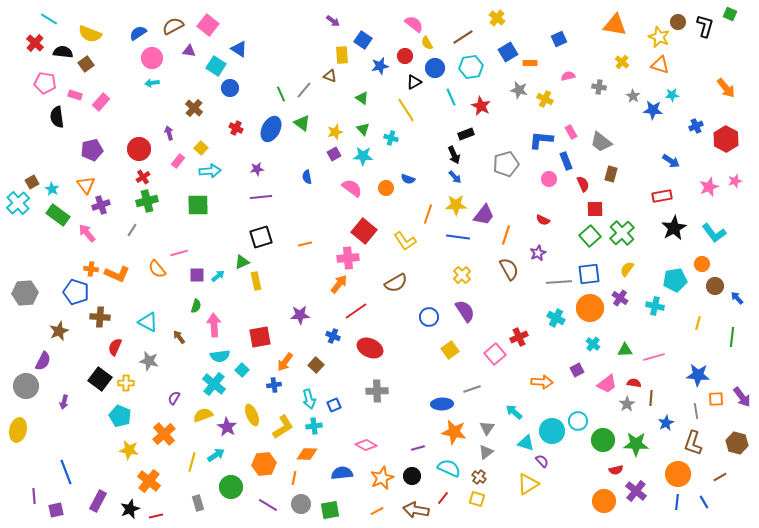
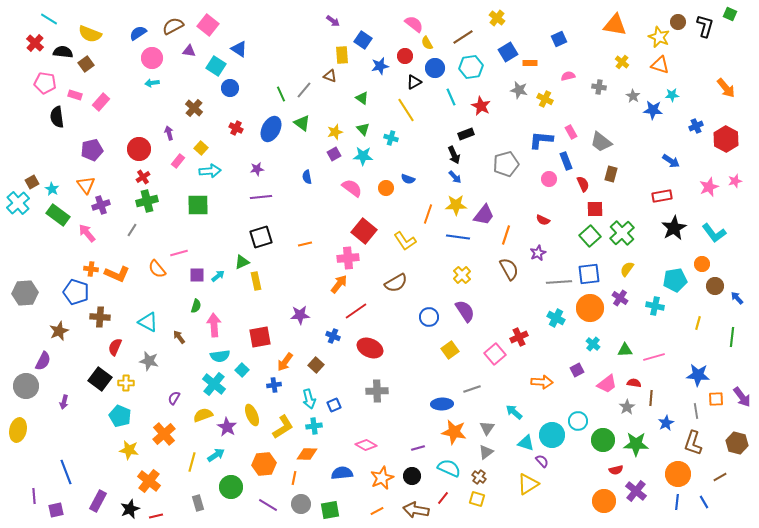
gray star at (627, 404): moved 3 px down
cyan circle at (552, 431): moved 4 px down
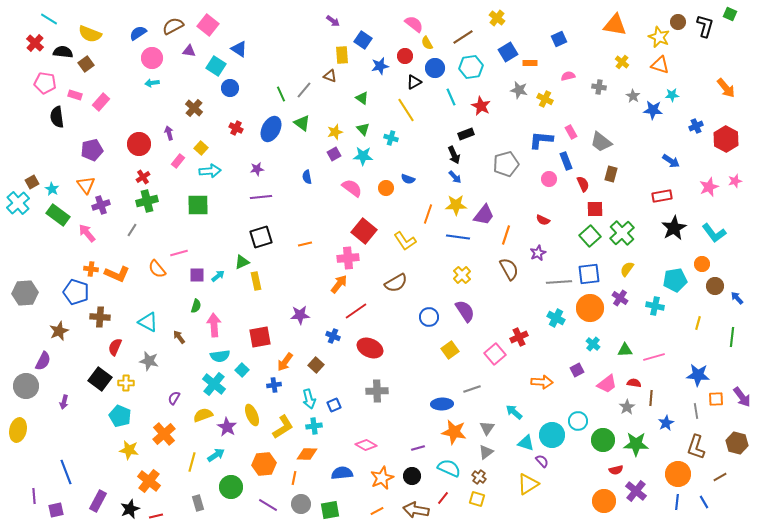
red circle at (139, 149): moved 5 px up
brown L-shape at (693, 443): moved 3 px right, 4 px down
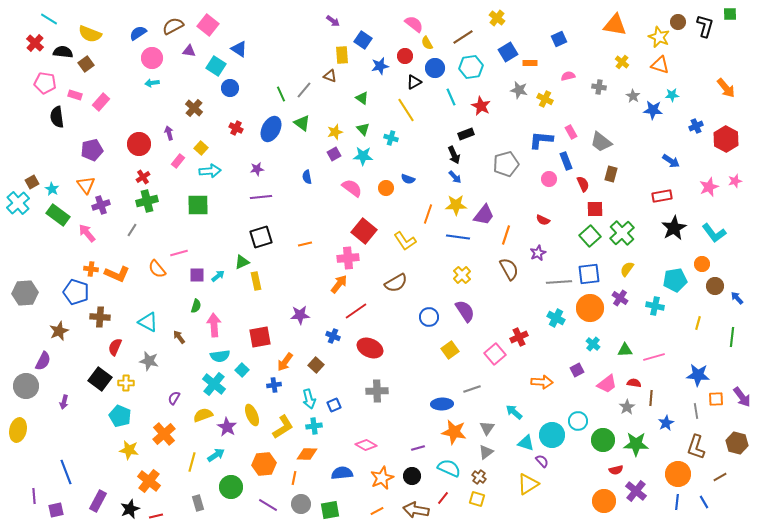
green square at (730, 14): rotated 24 degrees counterclockwise
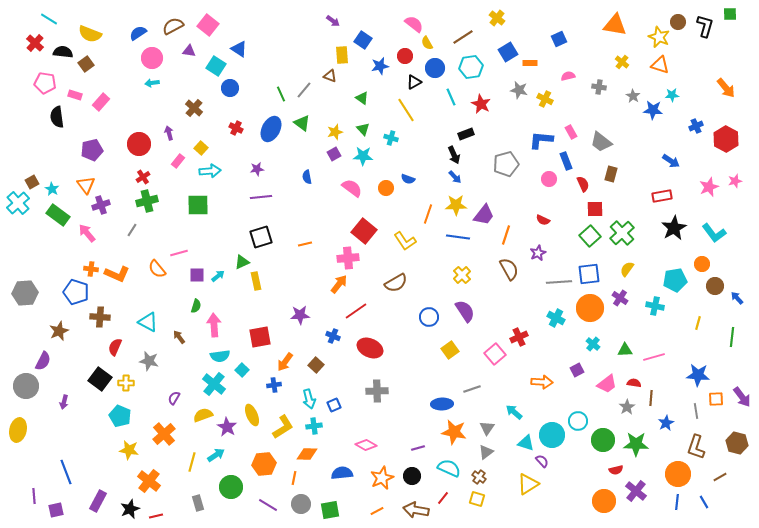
red star at (481, 106): moved 2 px up
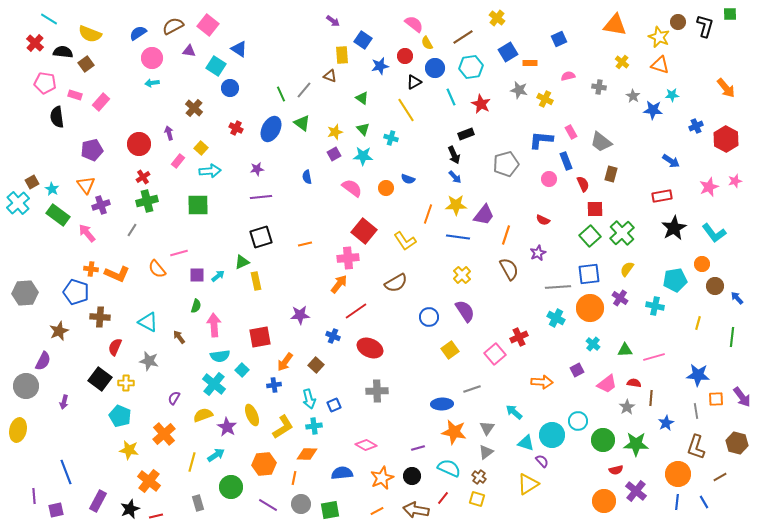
gray line at (559, 282): moved 1 px left, 5 px down
